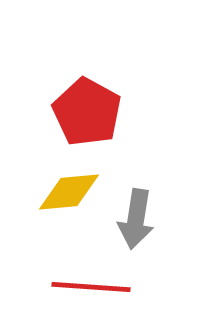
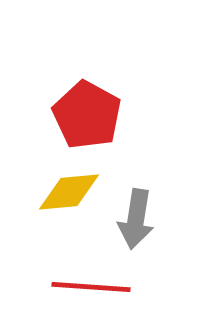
red pentagon: moved 3 px down
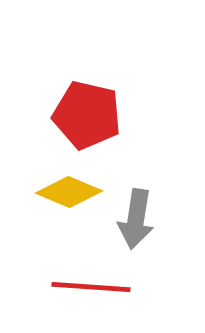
red pentagon: rotated 16 degrees counterclockwise
yellow diamond: rotated 28 degrees clockwise
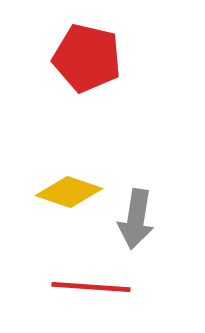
red pentagon: moved 57 px up
yellow diamond: rotated 4 degrees counterclockwise
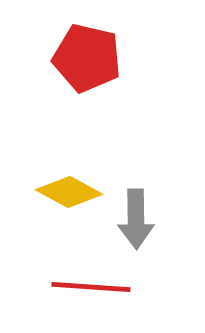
yellow diamond: rotated 10 degrees clockwise
gray arrow: rotated 10 degrees counterclockwise
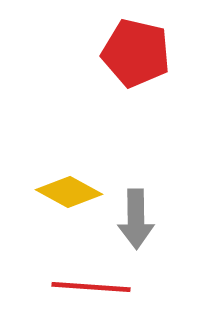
red pentagon: moved 49 px right, 5 px up
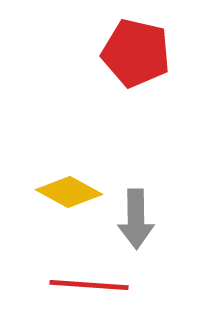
red line: moved 2 px left, 2 px up
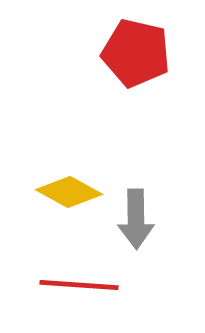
red line: moved 10 px left
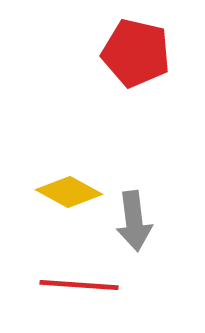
gray arrow: moved 2 px left, 2 px down; rotated 6 degrees counterclockwise
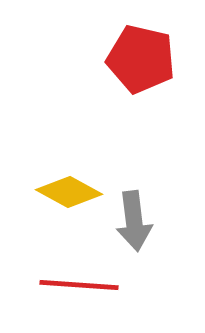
red pentagon: moved 5 px right, 6 px down
